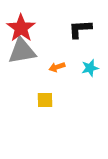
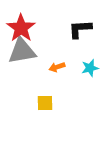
yellow square: moved 3 px down
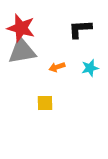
red star: rotated 20 degrees counterclockwise
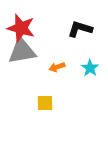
black L-shape: rotated 20 degrees clockwise
cyan star: rotated 24 degrees counterclockwise
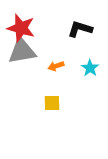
orange arrow: moved 1 px left, 1 px up
yellow square: moved 7 px right
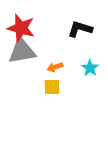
orange arrow: moved 1 px left, 1 px down
yellow square: moved 16 px up
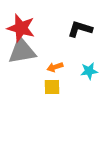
cyan star: moved 1 px left, 3 px down; rotated 30 degrees clockwise
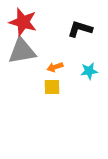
red star: moved 2 px right, 6 px up
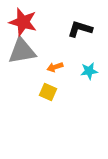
yellow square: moved 4 px left, 5 px down; rotated 24 degrees clockwise
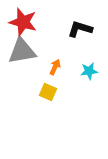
orange arrow: rotated 133 degrees clockwise
